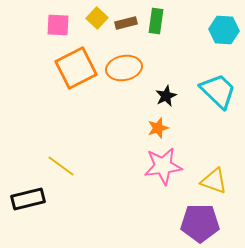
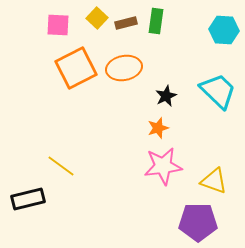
purple pentagon: moved 2 px left, 1 px up
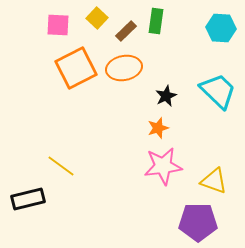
brown rectangle: moved 8 px down; rotated 30 degrees counterclockwise
cyan hexagon: moved 3 px left, 2 px up
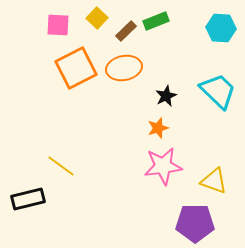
green rectangle: rotated 60 degrees clockwise
purple pentagon: moved 3 px left, 1 px down
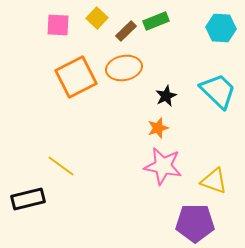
orange square: moved 9 px down
pink star: rotated 18 degrees clockwise
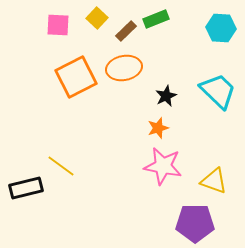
green rectangle: moved 2 px up
black rectangle: moved 2 px left, 11 px up
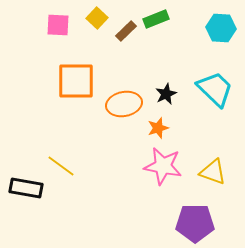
orange ellipse: moved 36 px down
orange square: moved 4 px down; rotated 27 degrees clockwise
cyan trapezoid: moved 3 px left, 2 px up
black star: moved 2 px up
yellow triangle: moved 1 px left, 9 px up
black rectangle: rotated 24 degrees clockwise
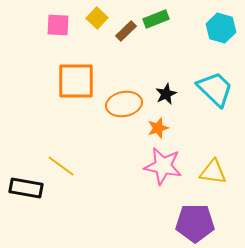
cyan hexagon: rotated 12 degrees clockwise
yellow triangle: rotated 12 degrees counterclockwise
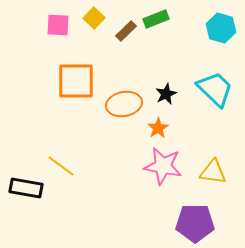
yellow square: moved 3 px left
orange star: rotated 15 degrees counterclockwise
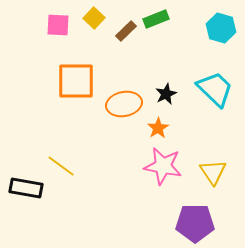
yellow triangle: rotated 48 degrees clockwise
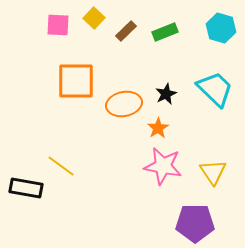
green rectangle: moved 9 px right, 13 px down
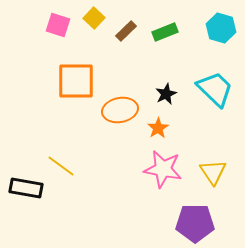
pink square: rotated 15 degrees clockwise
orange ellipse: moved 4 px left, 6 px down
pink star: moved 3 px down
